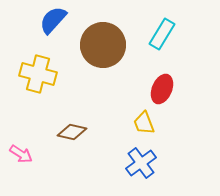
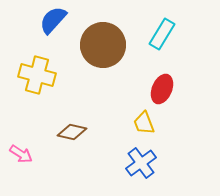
yellow cross: moved 1 px left, 1 px down
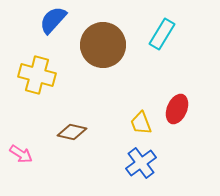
red ellipse: moved 15 px right, 20 px down
yellow trapezoid: moved 3 px left
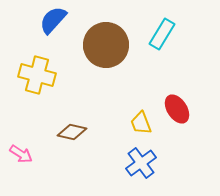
brown circle: moved 3 px right
red ellipse: rotated 56 degrees counterclockwise
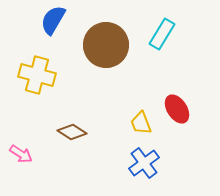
blue semicircle: rotated 12 degrees counterclockwise
brown diamond: rotated 20 degrees clockwise
blue cross: moved 3 px right
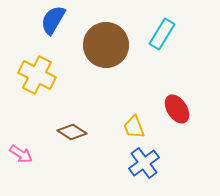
yellow cross: rotated 12 degrees clockwise
yellow trapezoid: moved 7 px left, 4 px down
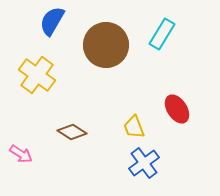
blue semicircle: moved 1 px left, 1 px down
yellow cross: rotated 9 degrees clockwise
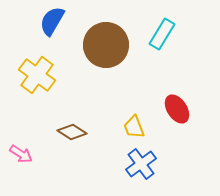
blue cross: moved 3 px left, 1 px down
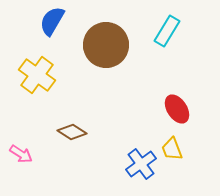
cyan rectangle: moved 5 px right, 3 px up
yellow trapezoid: moved 38 px right, 22 px down
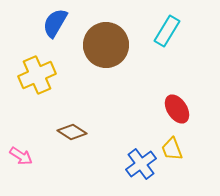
blue semicircle: moved 3 px right, 2 px down
yellow cross: rotated 30 degrees clockwise
pink arrow: moved 2 px down
